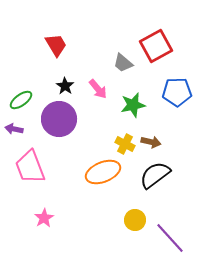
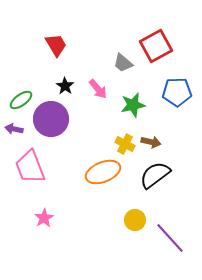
purple circle: moved 8 px left
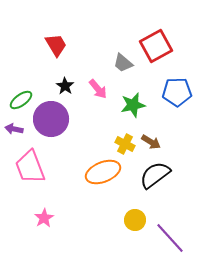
brown arrow: rotated 18 degrees clockwise
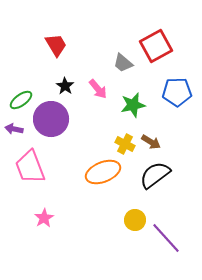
purple line: moved 4 px left
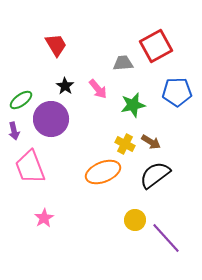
gray trapezoid: rotated 135 degrees clockwise
purple arrow: moved 2 px down; rotated 114 degrees counterclockwise
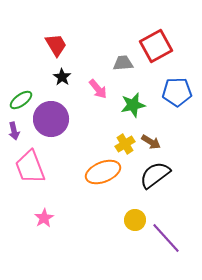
black star: moved 3 px left, 9 px up
yellow cross: rotated 30 degrees clockwise
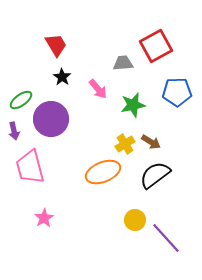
pink trapezoid: rotated 6 degrees clockwise
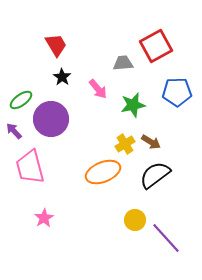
purple arrow: rotated 150 degrees clockwise
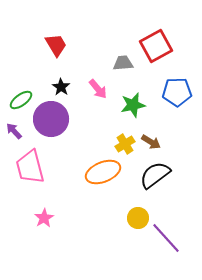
black star: moved 1 px left, 10 px down
yellow circle: moved 3 px right, 2 px up
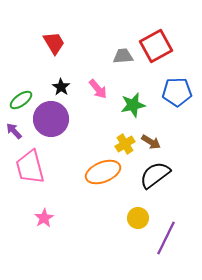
red trapezoid: moved 2 px left, 2 px up
gray trapezoid: moved 7 px up
purple line: rotated 68 degrees clockwise
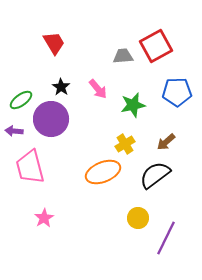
purple arrow: rotated 42 degrees counterclockwise
brown arrow: moved 15 px right; rotated 108 degrees clockwise
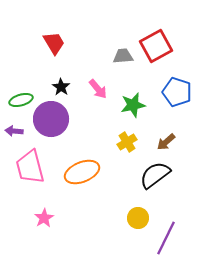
blue pentagon: rotated 20 degrees clockwise
green ellipse: rotated 20 degrees clockwise
yellow cross: moved 2 px right, 2 px up
orange ellipse: moved 21 px left
